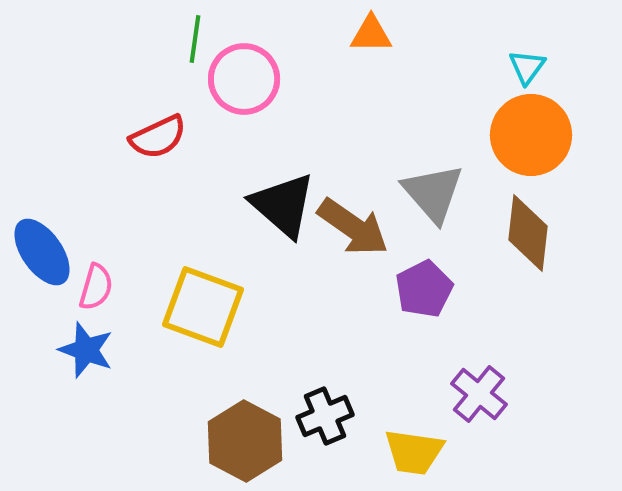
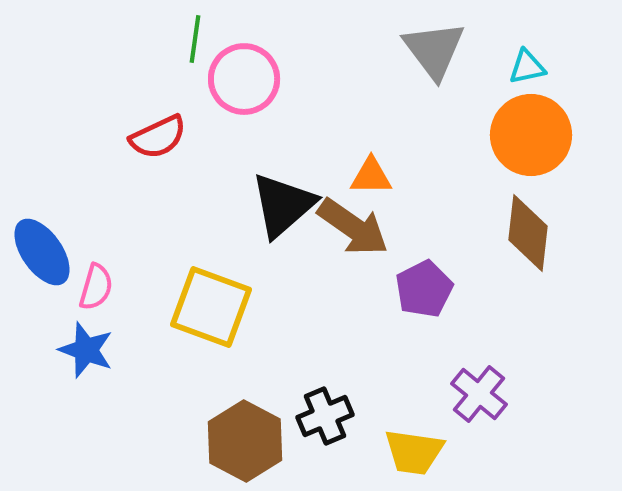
orange triangle: moved 142 px down
cyan triangle: rotated 42 degrees clockwise
gray triangle: moved 1 px right, 143 px up; rotated 4 degrees clockwise
black triangle: rotated 38 degrees clockwise
yellow square: moved 8 px right
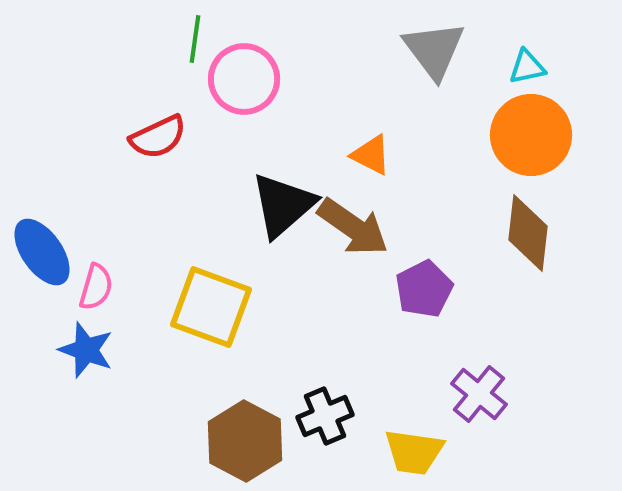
orange triangle: moved 21 px up; rotated 27 degrees clockwise
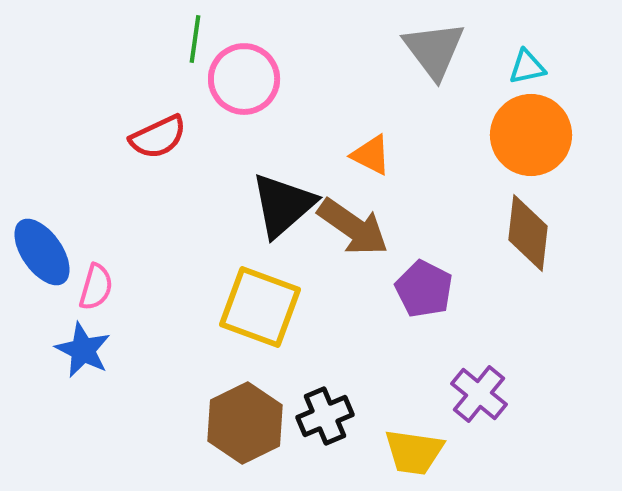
purple pentagon: rotated 18 degrees counterclockwise
yellow square: moved 49 px right
blue star: moved 3 px left; rotated 6 degrees clockwise
brown hexagon: moved 18 px up; rotated 6 degrees clockwise
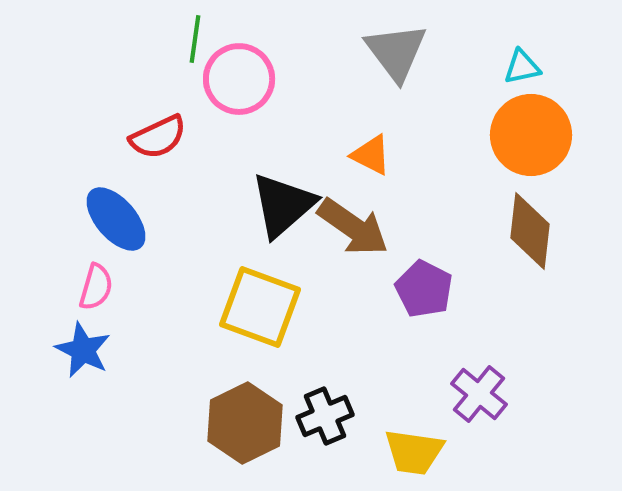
gray triangle: moved 38 px left, 2 px down
cyan triangle: moved 5 px left
pink circle: moved 5 px left
brown diamond: moved 2 px right, 2 px up
blue ellipse: moved 74 px right, 33 px up; rotated 6 degrees counterclockwise
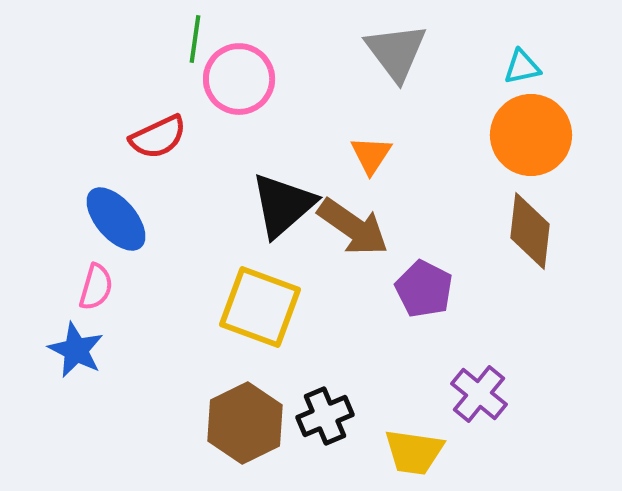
orange triangle: rotated 36 degrees clockwise
blue star: moved 7 px left
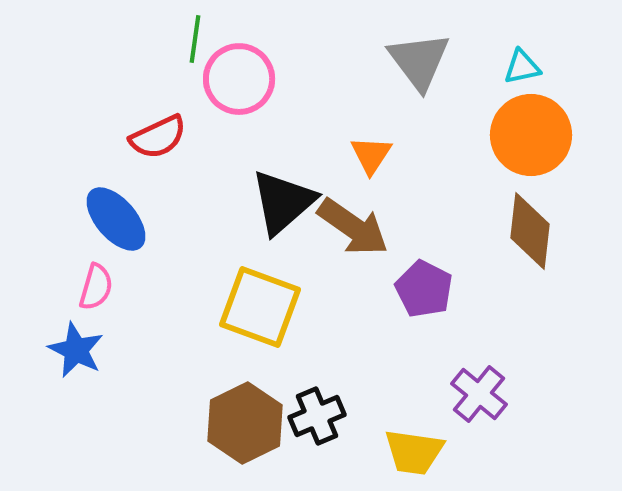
gray triangle: moved 23 px right, 9 px down
black triangle: moved 3 px up
black cross: moved 8 px left
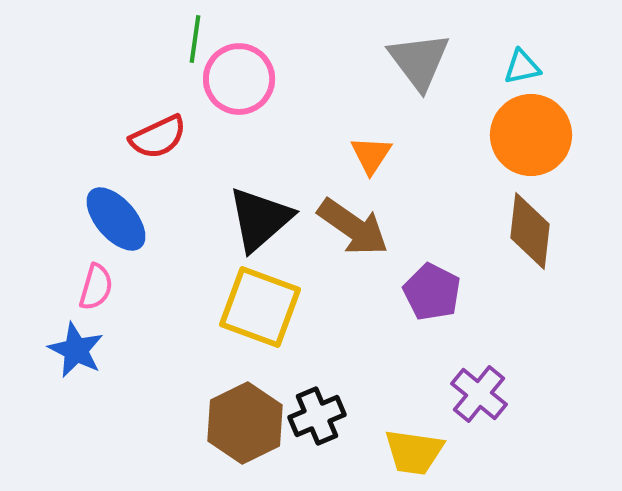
black triangle: moved 23 px left, 17 px down
purple pentagon: moved 8 px right, 3 px down
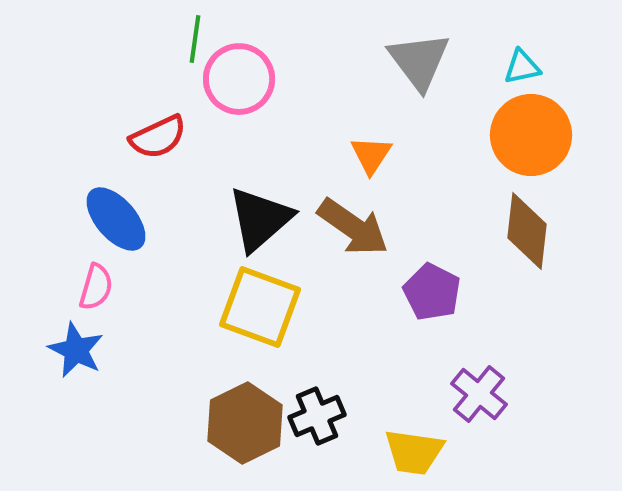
brown diamond: moved 3 px left
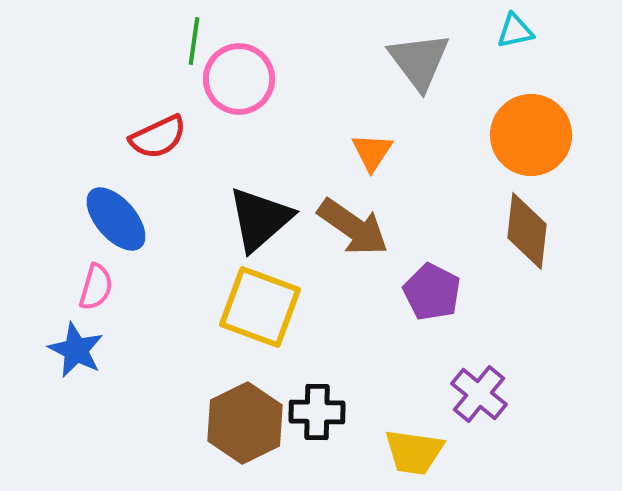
green line: moved 1 px left, 2 px down
cyan triangle: moved 7 px left, 36 px up
orange triangle: moved 1 px right, 3 px up
black cross: moved 4 px up; rotated 24 degrees clockwise
